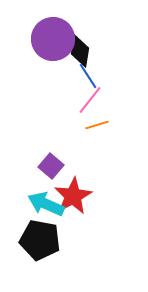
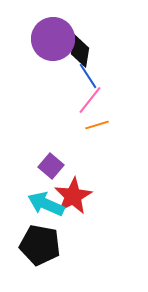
black pentagon: moved 5 px down
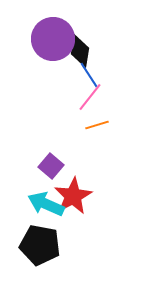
blue line: moved 1 px right, 1 px up
pink line: moved 3 px up
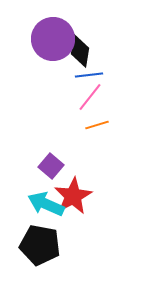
blue line: rotated 64 degrees counterclockwise
